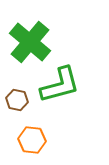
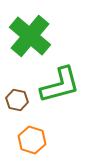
green cross: moved 6 px up
orange hexagon: rotated 12 degrees clockwise
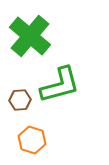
brown hexagon: moved 3 px right; rotated 15 degrees counterclockwise
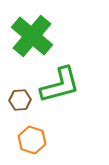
green cross: moved 2 px right
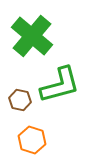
brown hexagon: rotated 15 degrees clockwise
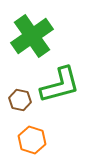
green cross: rotated 15 degrees clockwise
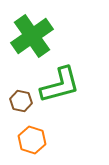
brown hexagon: moved 1 px right, 1 px down
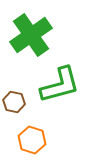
green cross: moved 1 px left, 1 px up
brown hexagon: moved 7 px left, 1 px down
